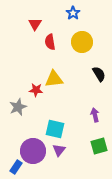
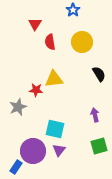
blue star: moved 3 px up
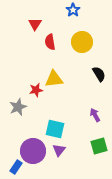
red star: rotated 16 degrees counterclockwise
purple arrow: rotated 16 degrees counterclockwise
